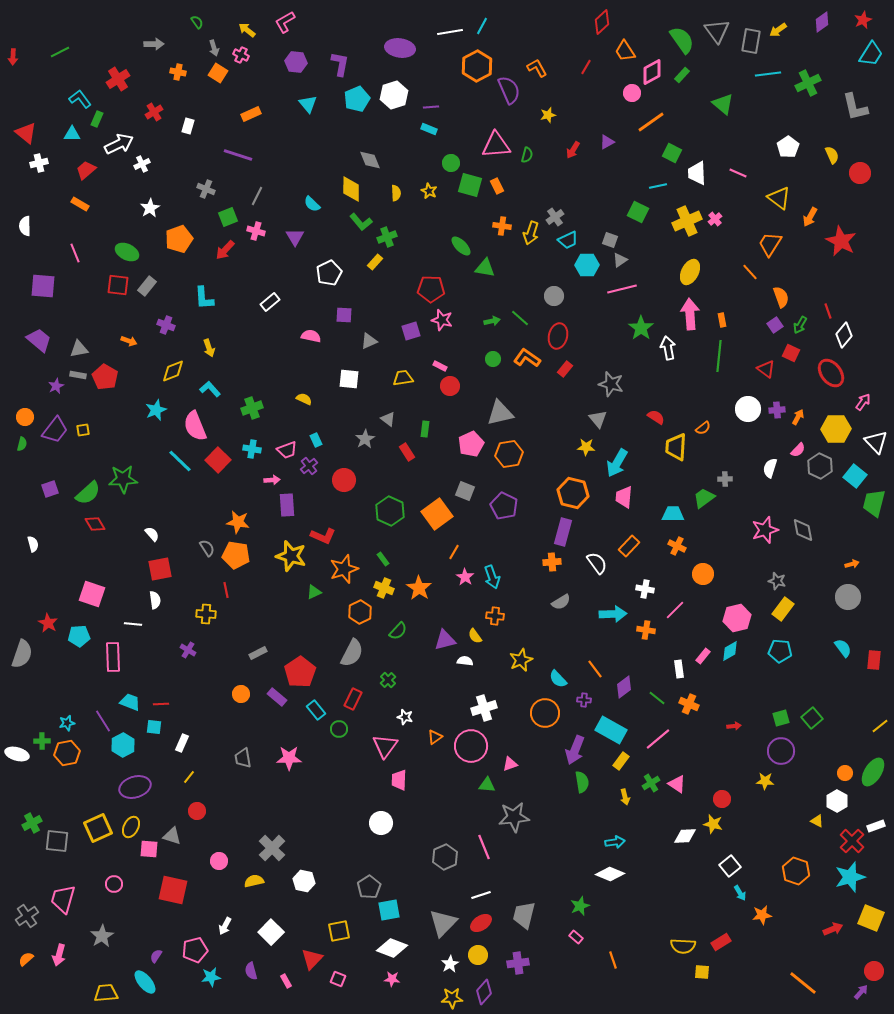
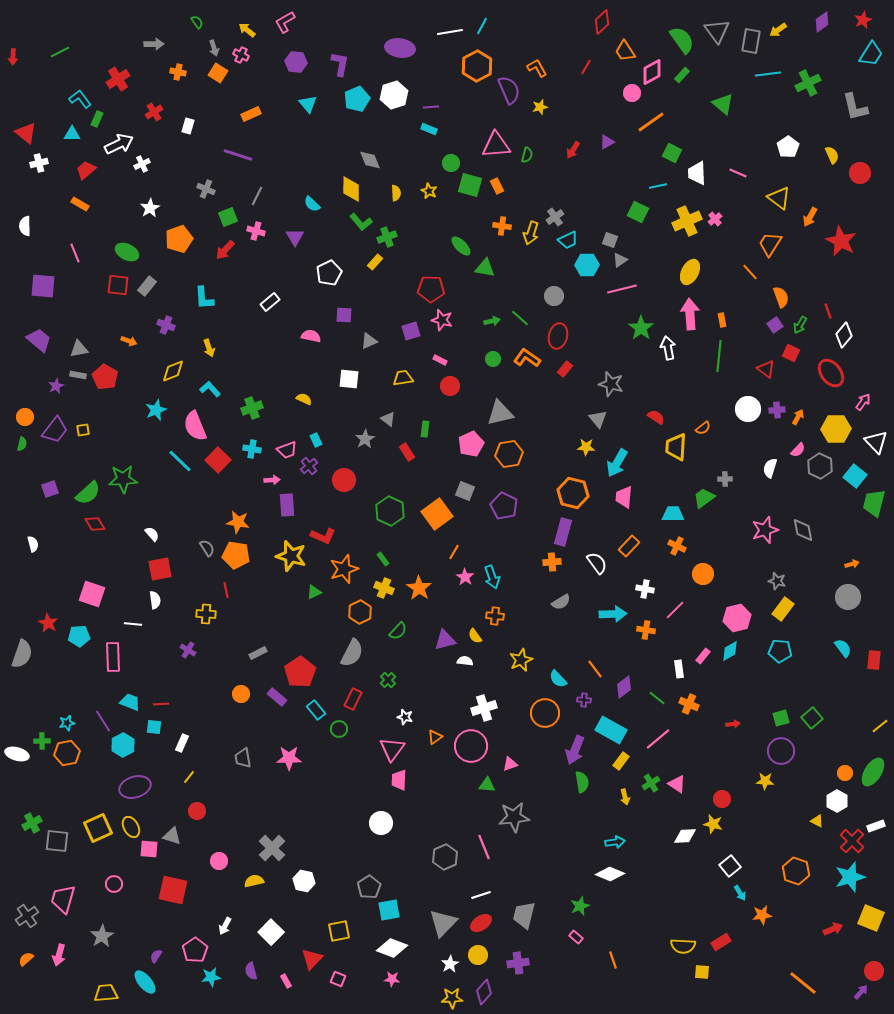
yellow star at (548, 115): moved 8 px left, 8 px up
pink rectangle at (440, 366): moved 6 px up
red arrow at (734, 726): moved 1 px left, 2 px up
pink triangle at (385, 746): moved 7 px right, 3 px down
yellow ellipse at (131, 827): rotated 55 degrees counterclockwise
pink pentagon at (195, 950): rotated 20 degrees counterclockwise
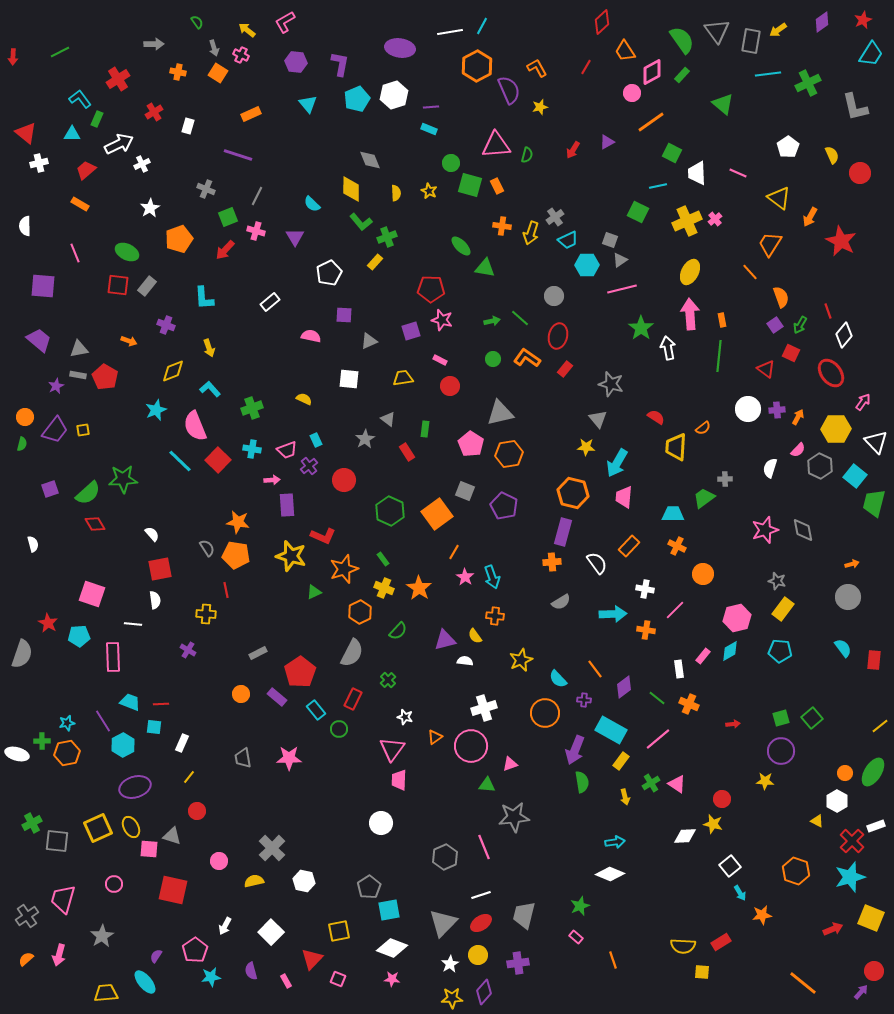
pink pentagon at (471, 444): rotated 15 degrees counterclockwise
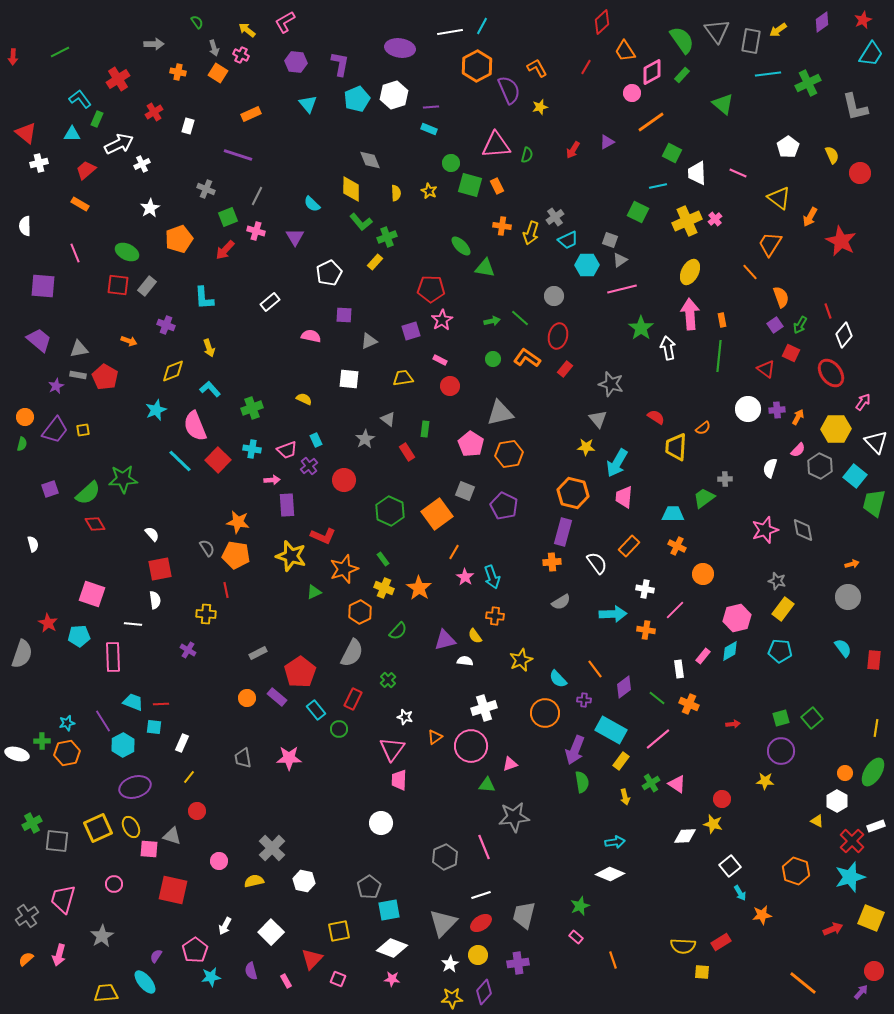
pink star at (442, 320): rotated 25 degrees clockwise
orange circle at (241, 694): moved 6 px right, 4 px down
cyan trapezoid at (130, 702): moved 3 px right
yellow line at (880, 726): moved 4 px left, 2 px down; rotated 42 degrees counterclockwise
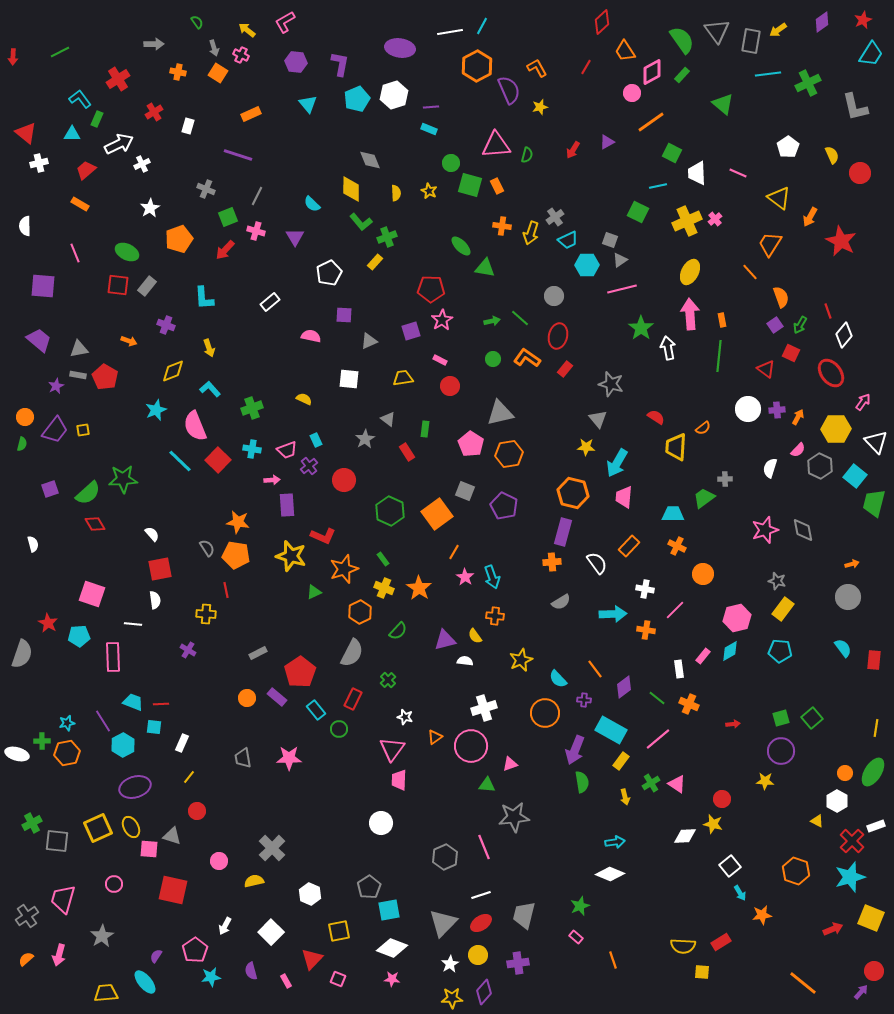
white hexagon at (304, 881): moved 6 px right, 13 px down; rotated 10 degrees clockwise
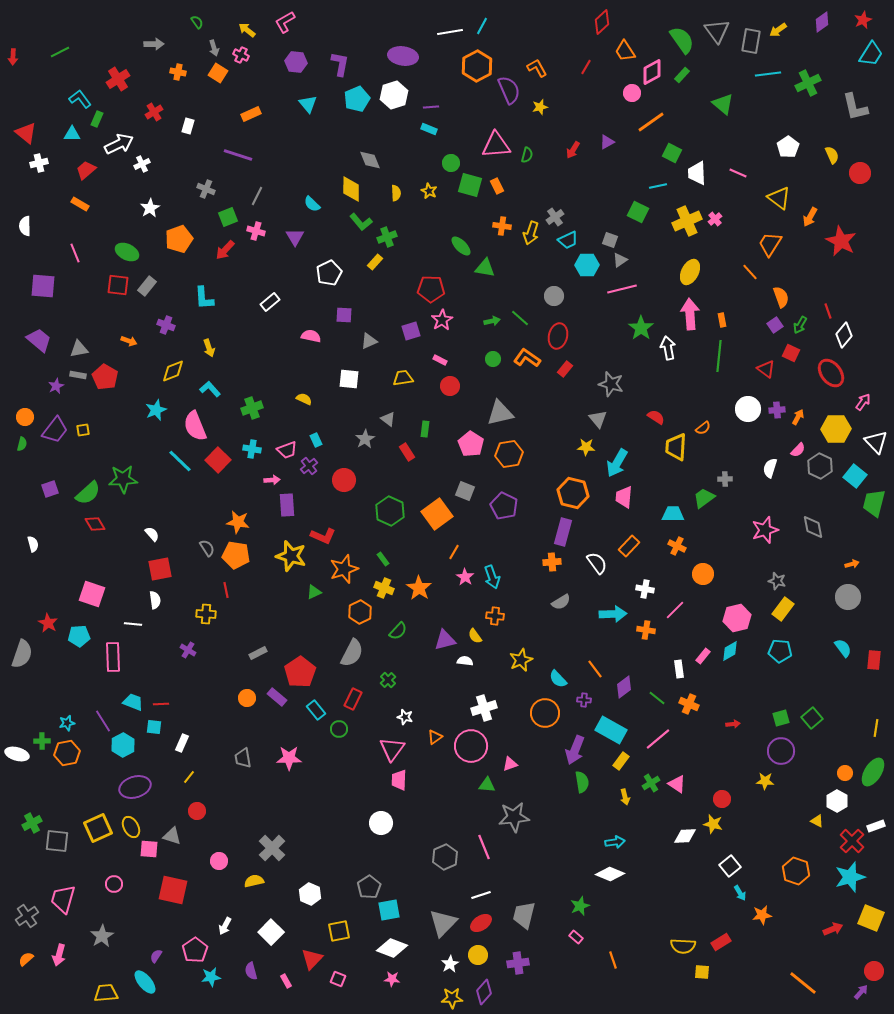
purple ellipse at (400, 48): moved 3 px right, 8 px down
gray diamond at (803, 530): moved 10 px right, 3 px up
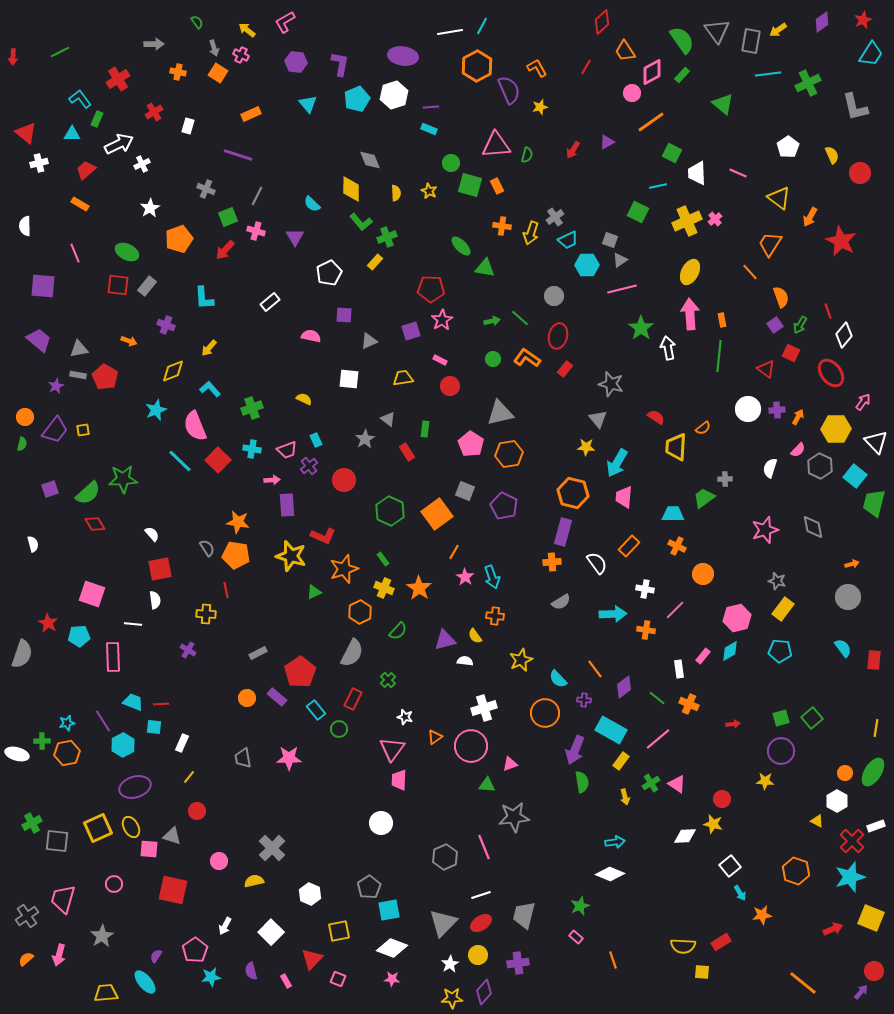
yellow arrow at (209, 348): rotated 60 degrees clockwise
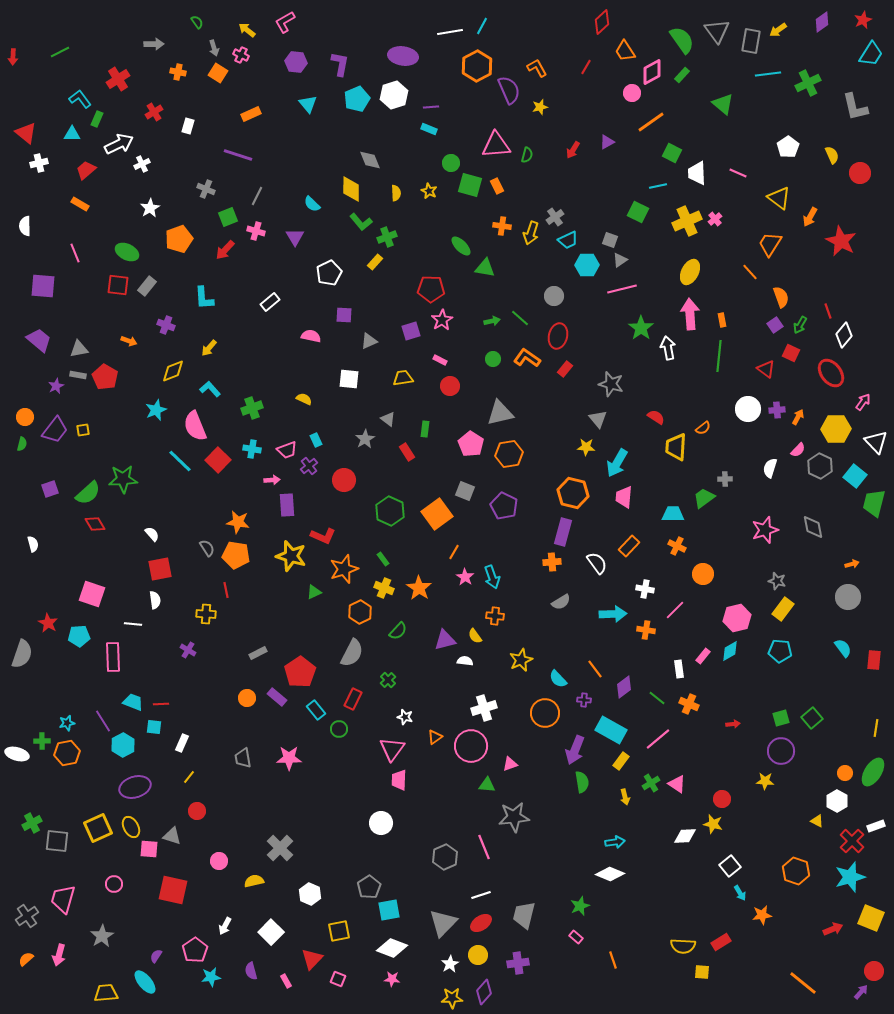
gray cross at (272, 848): moved 8 px right
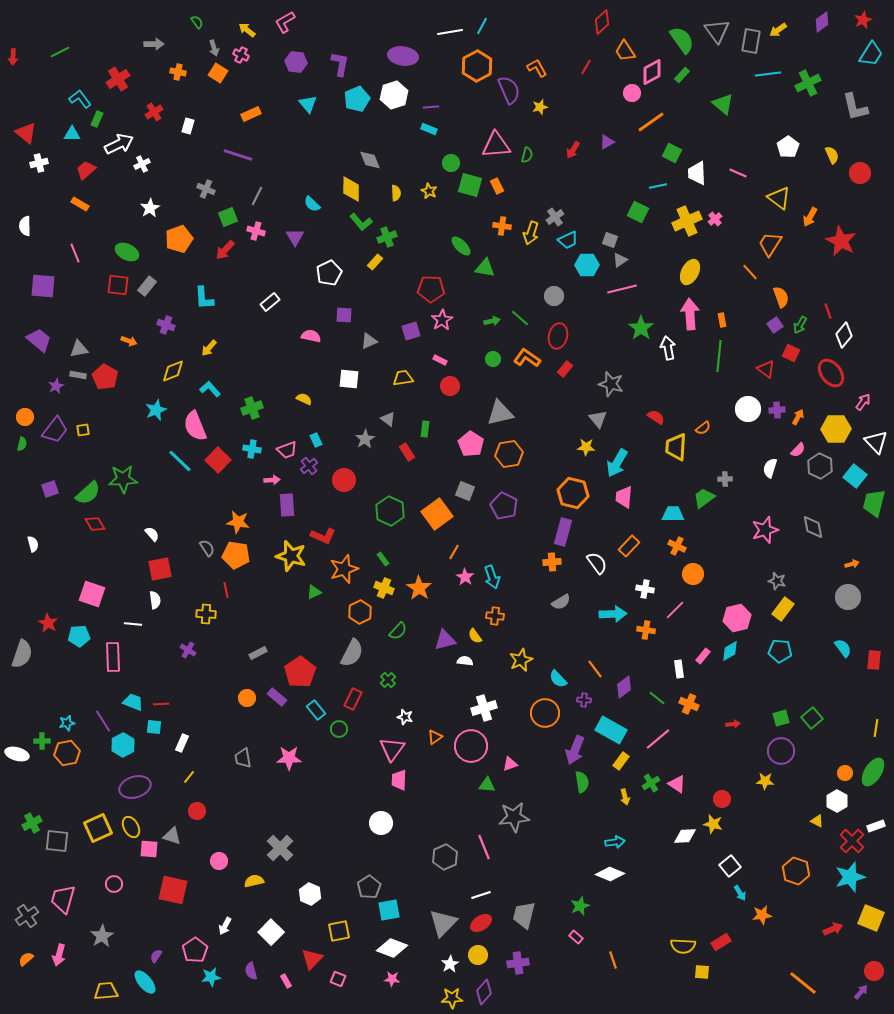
orange circle at (703, 574): moved 10 px left
yellow trapezoid at (106, 993): moved 2 px up
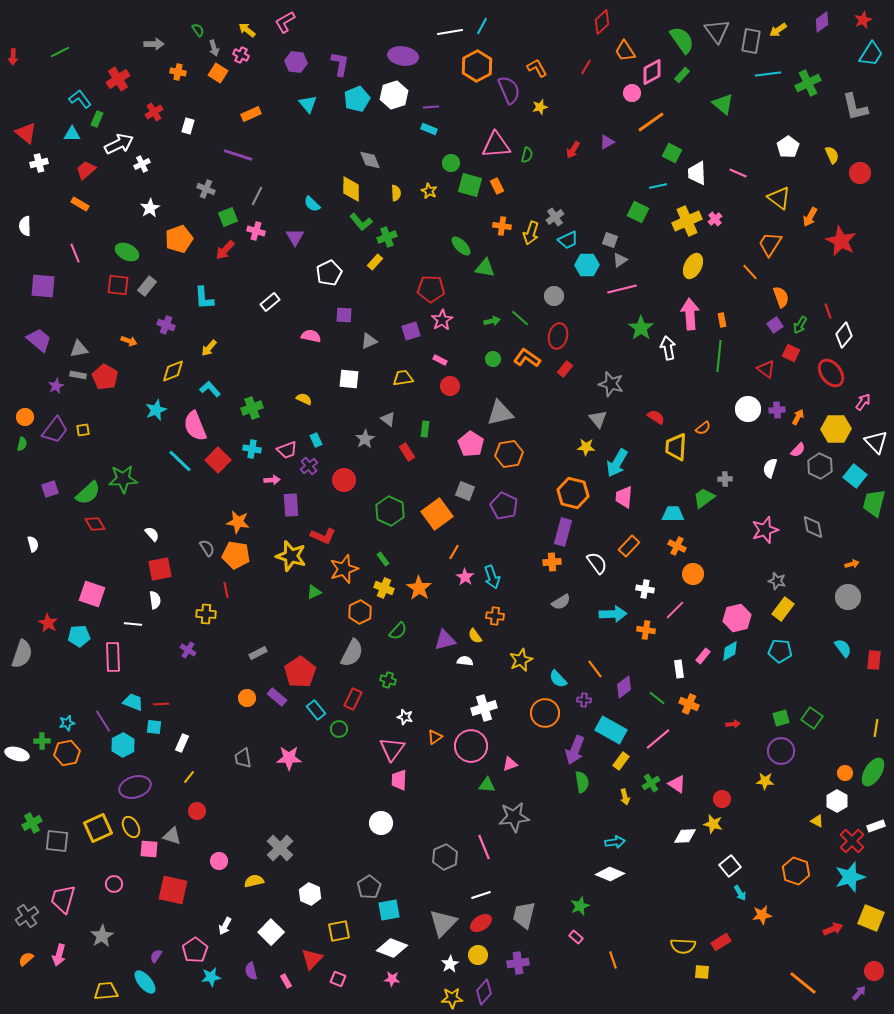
green semicircle at (197, 22): moved 1 px right, 8 px down
yellow ellipse at (690, 272): moved 3 px right, 6 px up
purple rectangle at (287, 505): moved 4 px right
green cross at (388, 680): rotated 28 degrees counterclockwise
green square at (812, 718): rotated 15 degrees counterclockwise
purple arrow at (861, 992): moved 2 px left, 1 px down
